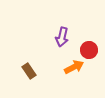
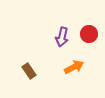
red circle: moved 16 px up
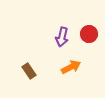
orange arrow: moved 3 px left
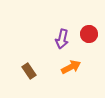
purple arrow: moved 2 px down
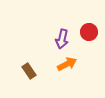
red circle: moved 2 px up
orange arrow: moved 4 px left, 3 px up
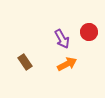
purple arrow: rotated 42 degrees counterclockwise
brown rectangle: moved 4 px left, 9 px up
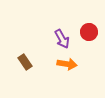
orange arrow: rotated 36 degrees clockwise
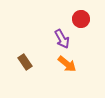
red circle: moved 8 px left, 13 px up
orange arrow: rotated 30 degrees clockwise
